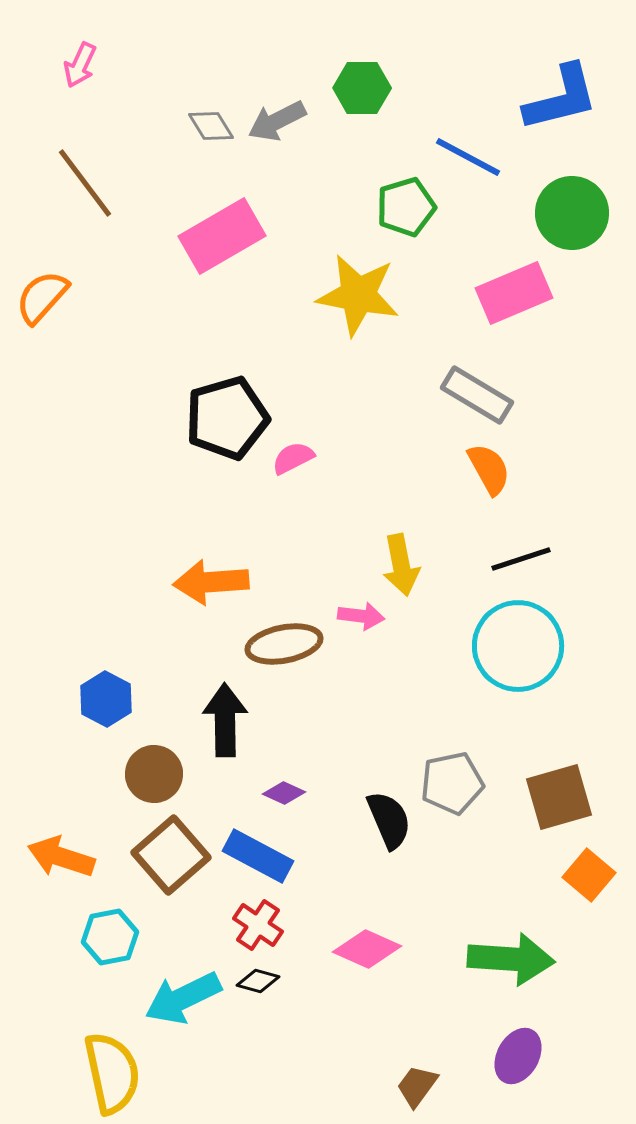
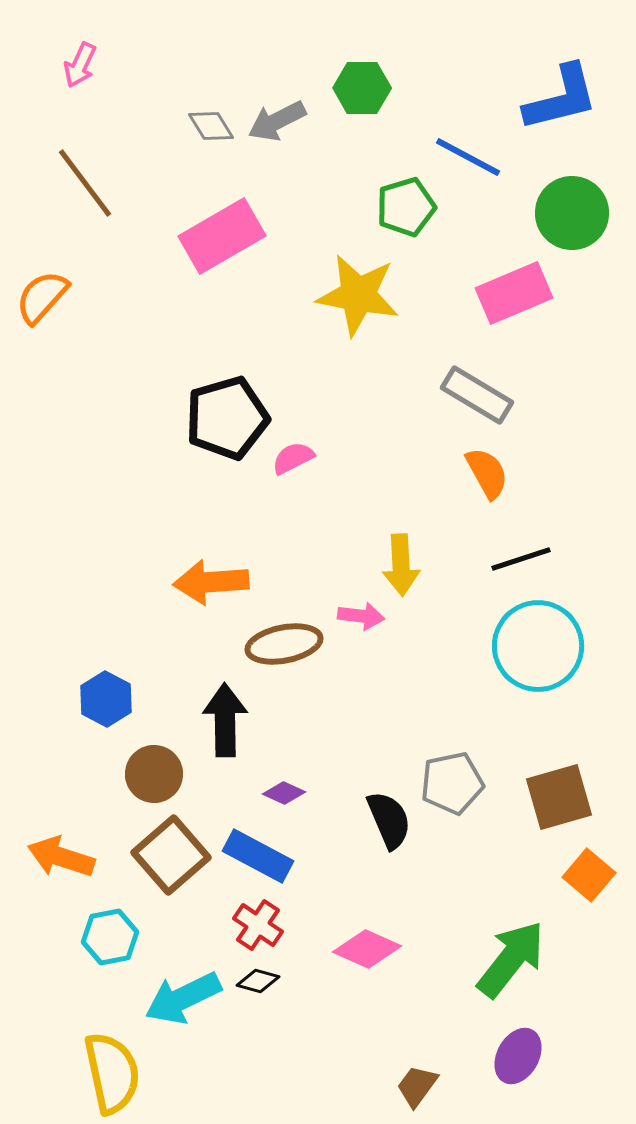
orange semicircle at (489, 469): moved 2 px left, 4 px down
yellow arrow at (401, 565): rotated 8 degrees clockwise
cyan circle at (518, 646): moved 20 px right
green arrow at (511, 959): rotated 56 degrees counterclockwise
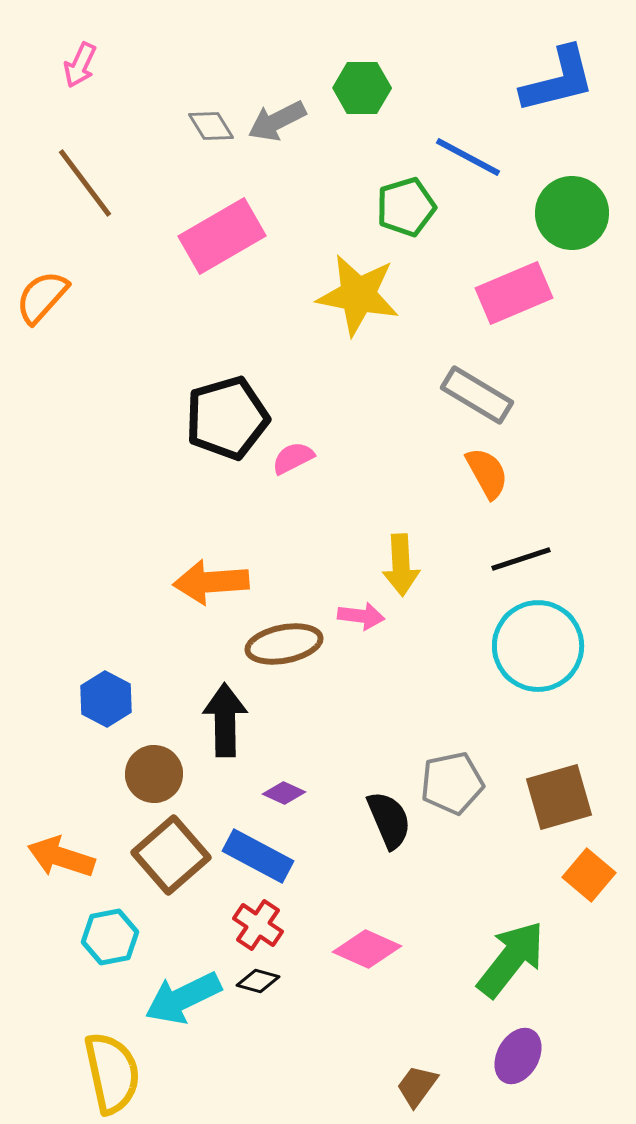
blue L-shape at (561, 98): moved 3 px left, 18 px up
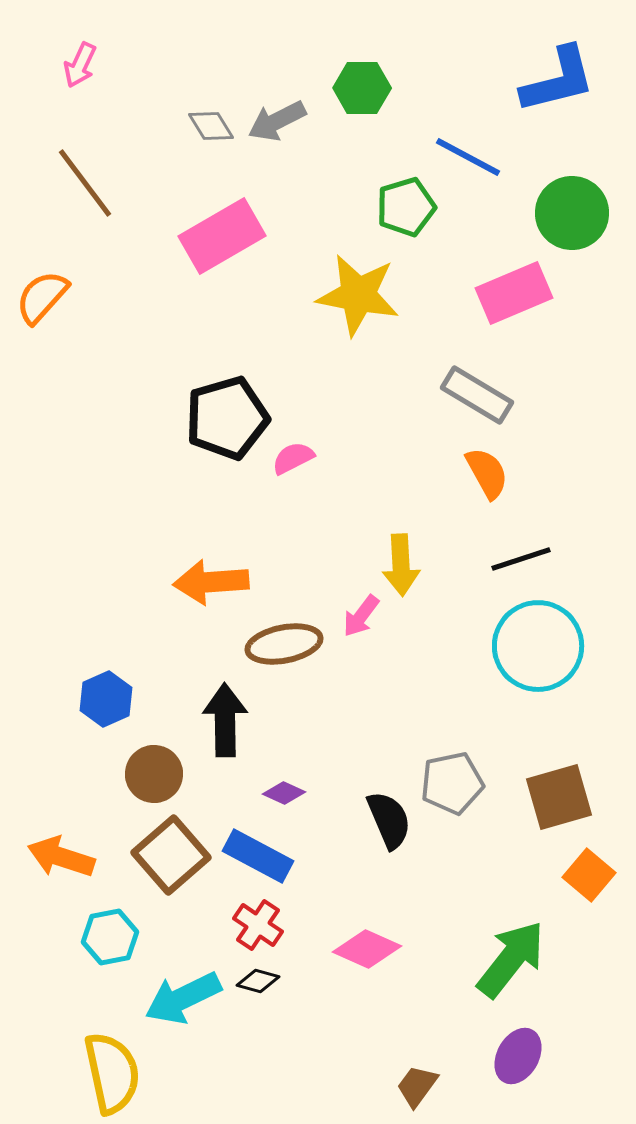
pink arrow at (361, 616): rotated 120 degrees clockwise
blue hexagon at (106, 699): rotated 8 degrees clockwise
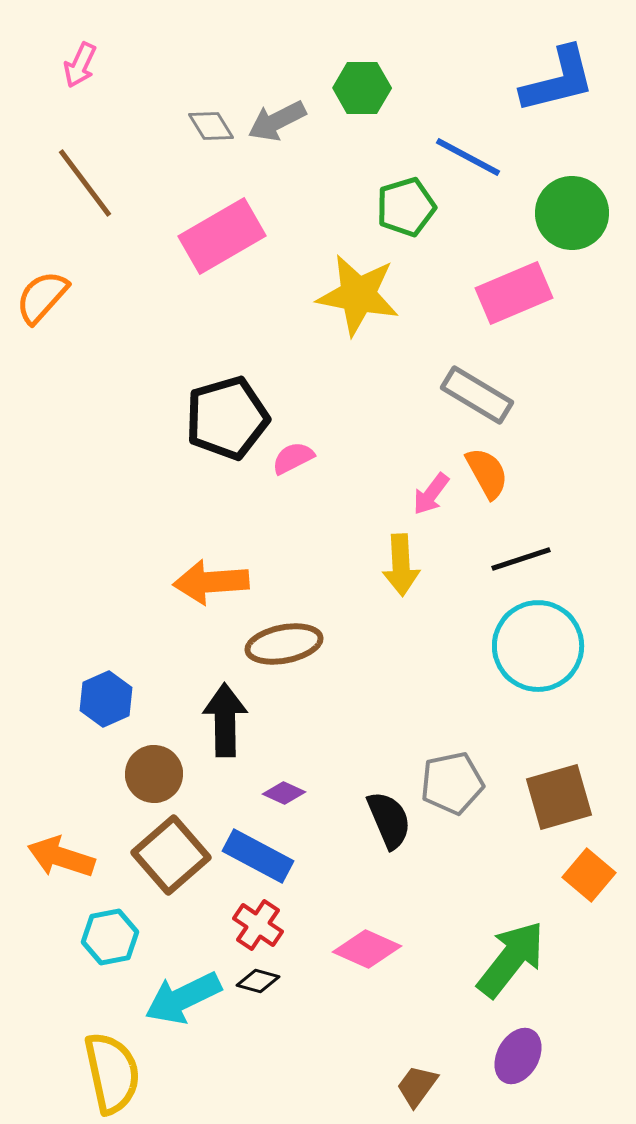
pink arrow at (361, 616): moved 70 px right, 122 px up
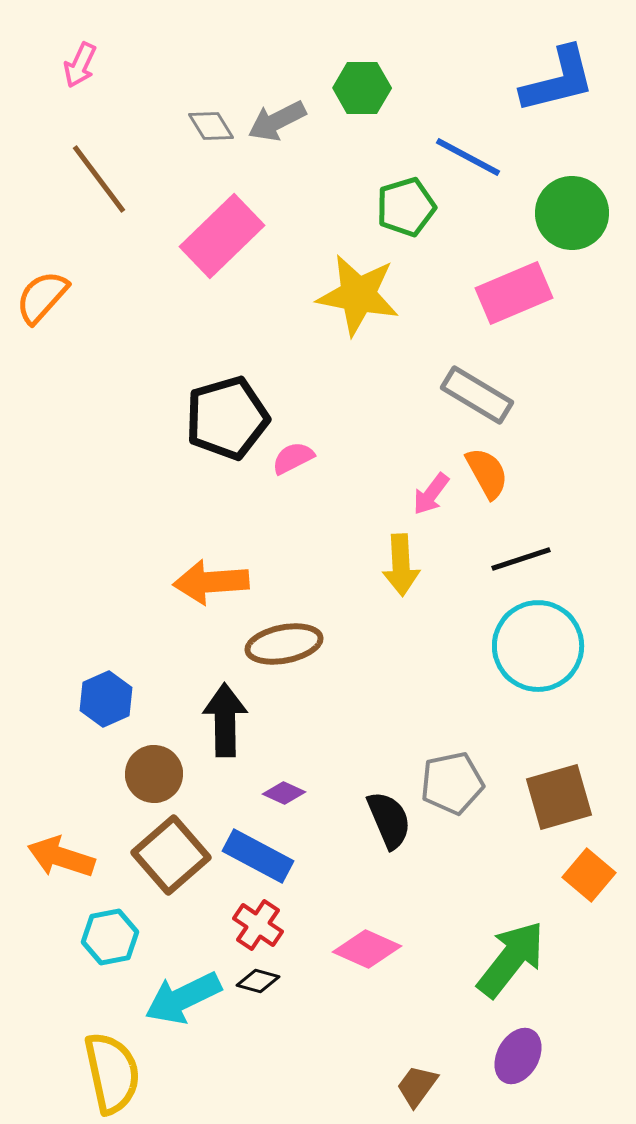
brown line at (85, 183): moved 14 px right, 4 px up
pink rectangle at (222, 236): rotated 14 degrees counterclockwise
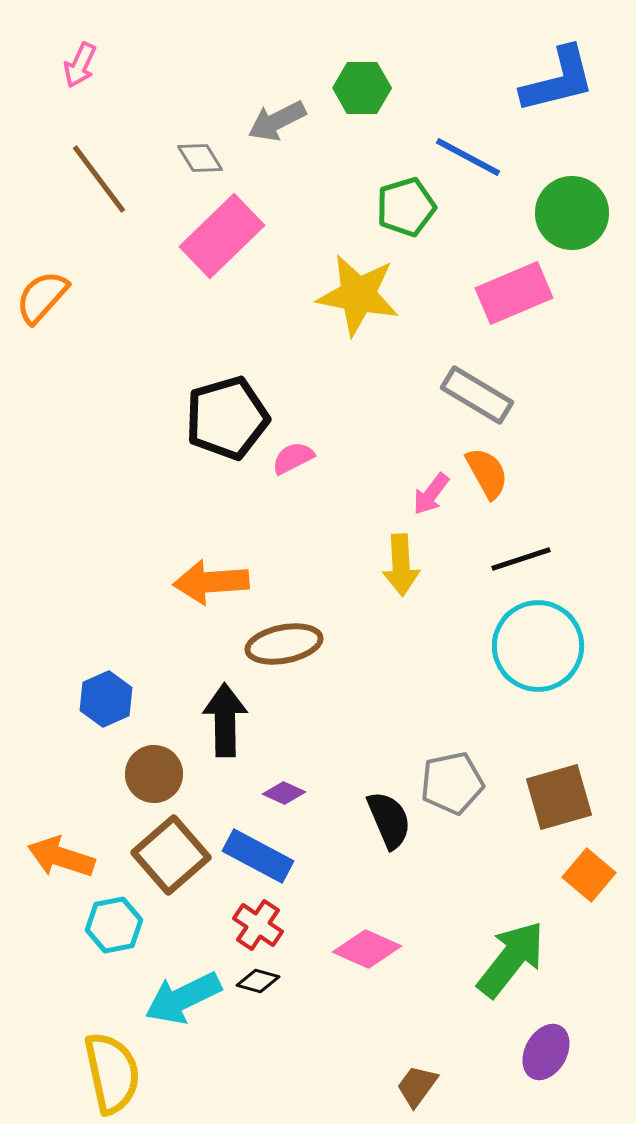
gray diamond at (211, 126): moved 11 px left, 32 px down
cyan hexagon at (110, 937): moved 4 px right, 12 px up
purple ellipse at (518, 1056): moved 28 px right, 4 px up
